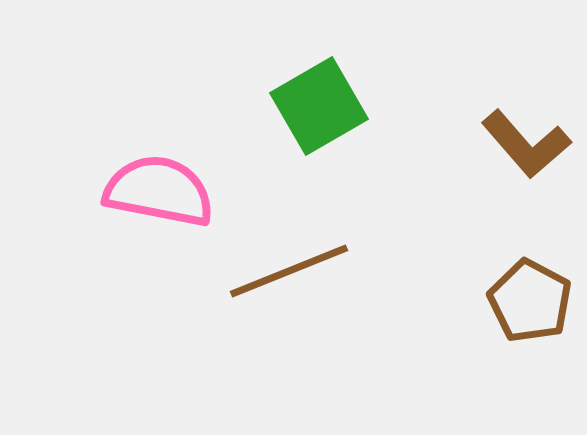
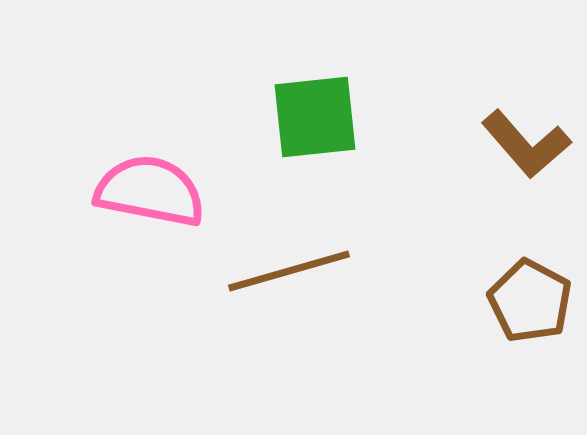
green square: moved 4 px left, 11 px down; rotated 24 degrees clockwise
pink semicircle: moved 9 px left
brown line: rotated 6 degrees clockwise
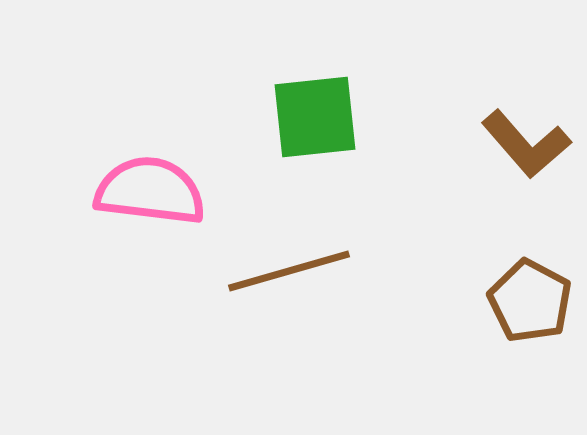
pink semicircle: rotated 4 degrees counterclockwise
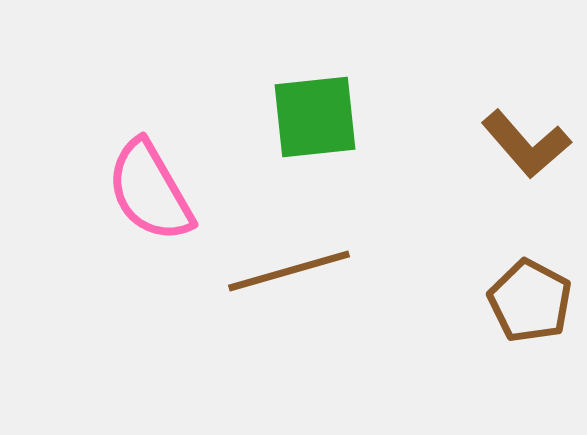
pink semicircle: rotated 127 degrees counterclockwise
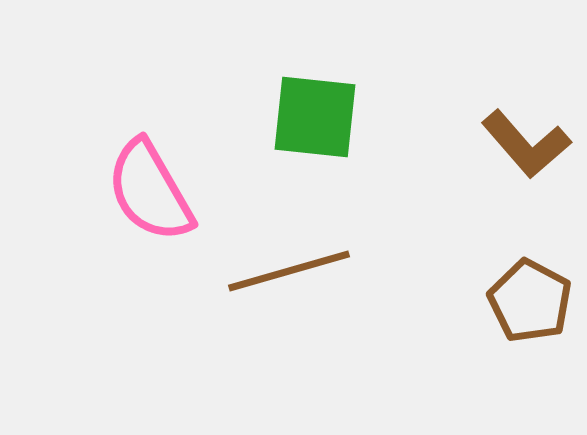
green square: rotated 12 degrees clockwise
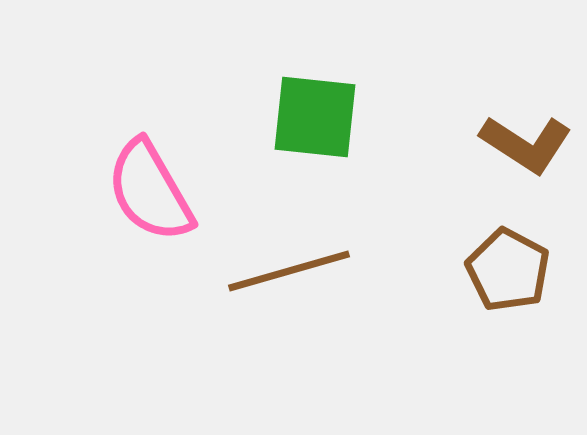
brown L-shape: rotated 16 degrees counterclockwise
brown pentagon: moved 22 px left, 31 px up
